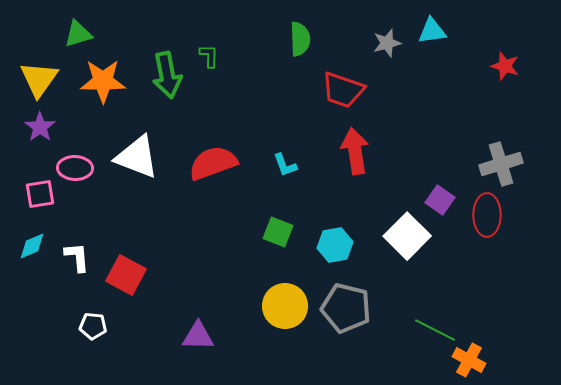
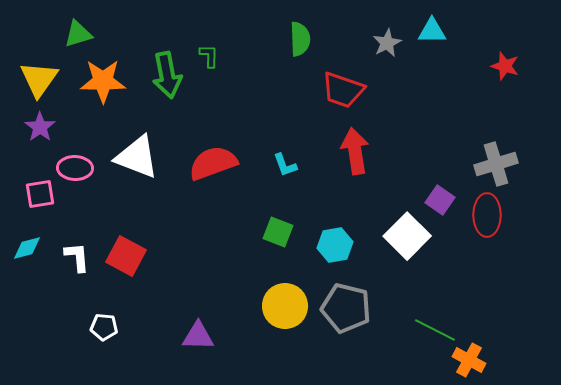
cyan triangle: rotated 8 degrees clockwise
gray star: rotated 12 degrees counterclockwise
gray cross: moved 5 px left
cyan diamond: moved 5 px left, 2 px down; rotated 8 degrees clockwise
red square: moved 19 px up
white pentagon: moved 11 px right, 1 px down
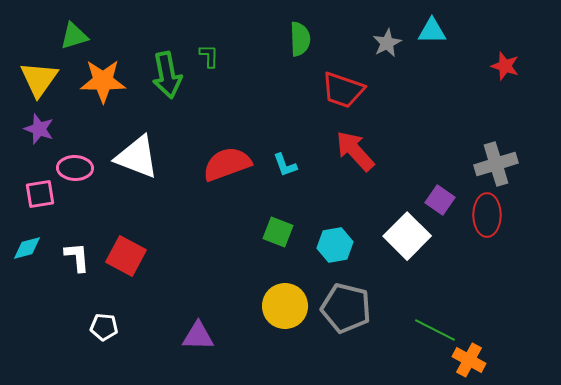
green triangle: moved 4 px left, 2 px down
purple star: moved 1 px left, 2 px down; rotated 16 degrees counterclockwise
red arrow: rotated 33 degrees counterclockwise
red semicircle: moved 14 px right, 1 px down
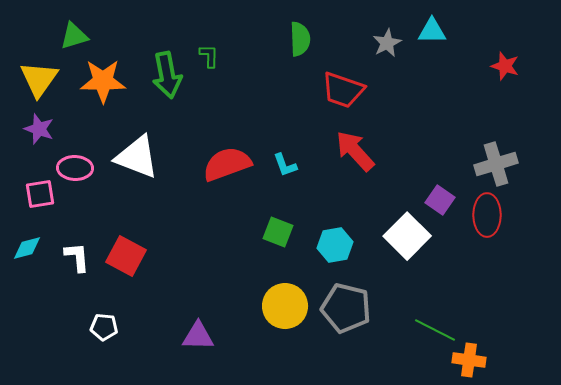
orange cross: rotated 20 degrees counterclockwise
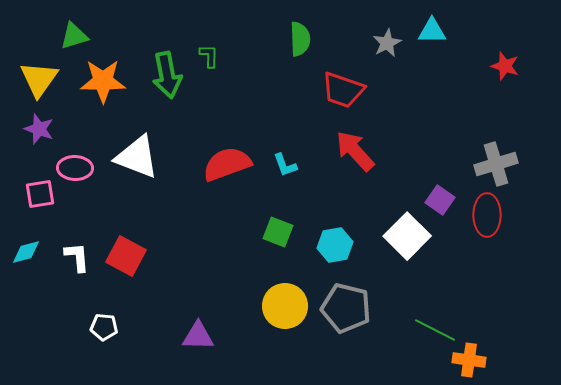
cyan diamond: moved 1 px left, 4 px down
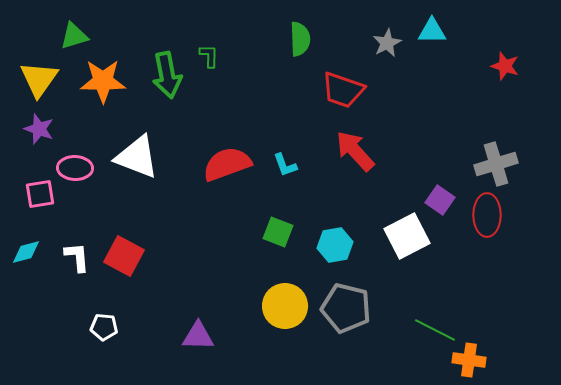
white square: rotated 18 degrees clockwise
red square: moved 2 px left
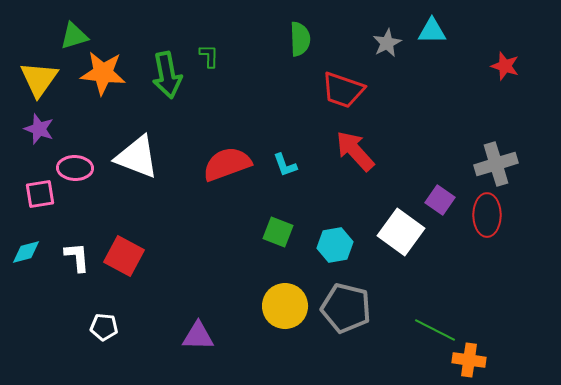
orange star: moved 8 px up; rotated 6 degrees clockwise
white square: moved 6 px left, 4 px up; rotated 27 degrees counterclockwise
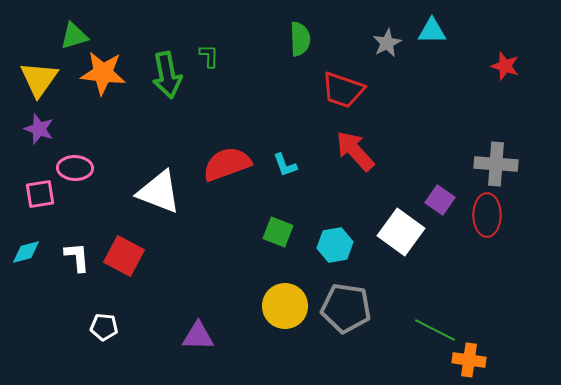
white triangle: moved 22 px right, 35 px down
gray cross: rotated 21 degrees clockwise
gray pentagon: rotated 6 degrees counterclockwise
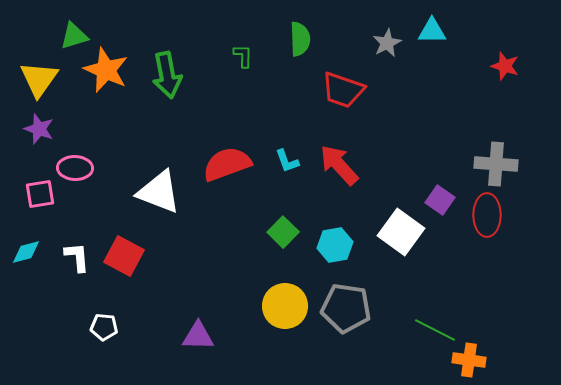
green L-shape: moved 34 px right
orange star: moved 3 px right, 3 px up; rotated 18 degrees clockwise
red arrow: moved 16 px left, 14 px down
cyan L-shape: moved 2 px right, 4 px up
green square: moved 5 px right; rotated 24 degrees clockwise
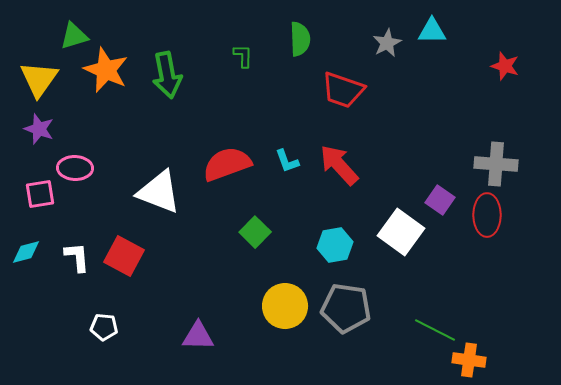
green square: moved 28 px left
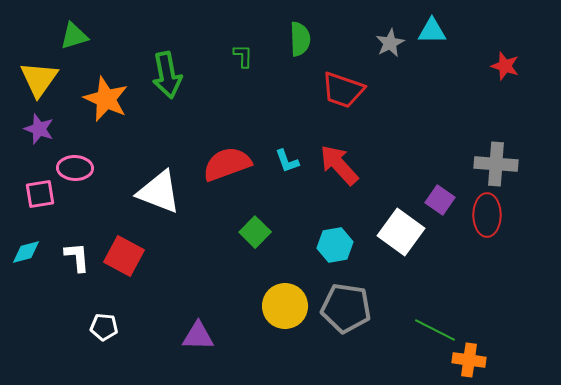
gray star: moved 3 px right
orange star: moved 29 px down
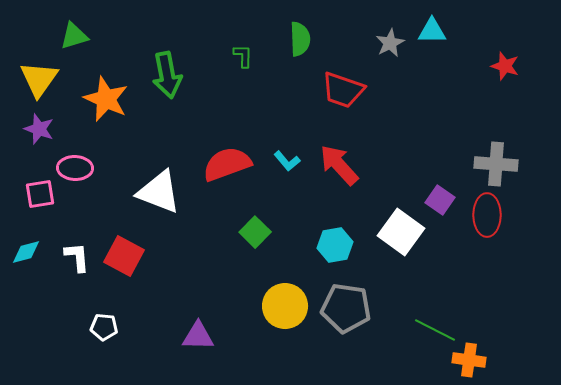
cyan L-shape: rotated 20 degrees counterclockwise
